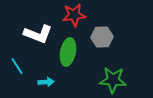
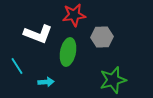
green star: rotated 20 degrees counterclockwise
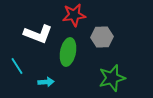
green star: moved 1 px left, 2 px up
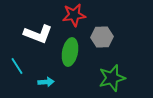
green ellipse: moved 2 px right
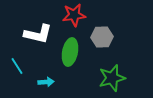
white L-shape: rotated 8 degrees counterclockwise
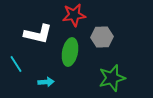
cyan line: moved 1 px left, 2 px up
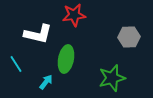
gray hexagon: moved 27 px right
green ellipse: moved 4 px left, 7 px down
cyan arrow: rotated 49 degrees counterclockwise
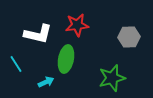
red star: moved 3 px right, 10 px down
cyan arrow: rotated 28 degrees clockwise
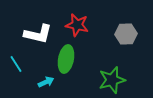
red star: rotated 20 degrees clockwise
gray hexagon: moved 3 px left, 3 px up
green star: moved 2 px down
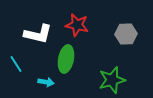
cyan arrow: rotated 35 degrees clockwise
